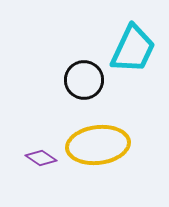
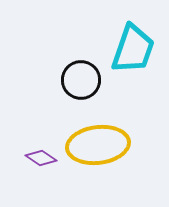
cyan trapezoid: rotated 6 degrees counterclockwise
black circle: moved 3 px left
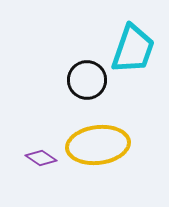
black circle: moved 6 px right
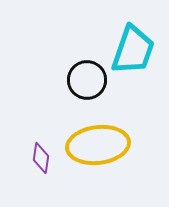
cyan trapezoid: moved 1 px down
purple diamond: rotated 64 degrees clockwise
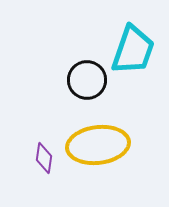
purple diamond: moved 3 px right
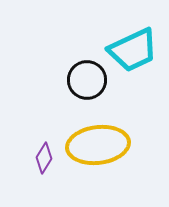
cyan trapezoid: rotated 46 degrees clockwise
purple diamond: rotated 24 degrees clockwise
